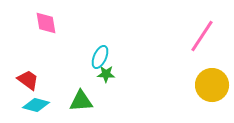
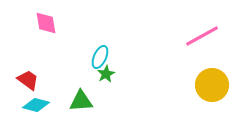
pink line: rotated 28 degrees clockwise
green star: rotated 30 degrees counterclockwise
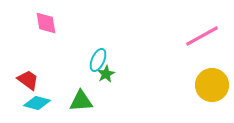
cyan ellipse: moved 2 px left, 3 px down
cyan diamond: moved 1 px right, 2 px up
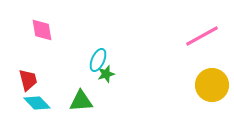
pink diamond: moved 4 px left, 7 px down
green star: rotated 12 degrees clockwise
red trapezoid: rotated 40 degrees clockwise
cyan diamond: rotated 32 degrees clockwise
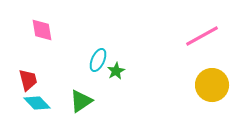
green star: moved 10 px right, 3 px up; rotated 12 degrees counterclockwise
green triangle: rotated 30 degrees counterclockwise
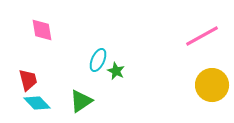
green star: rotated 18 degrees counterclockwise
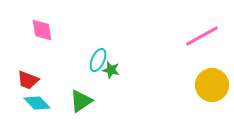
green star: moved 5 px left, 1 px up; rotated 12 degrees counterclockwise
red trapezoid: rotated 125 degrees clockwise
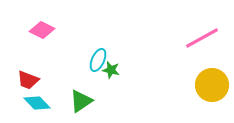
pink diamond: rotated 55 degrees counterclockwise
pink line: moved 2 px down
